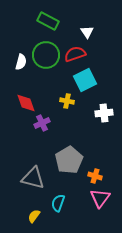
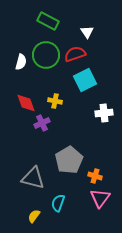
yellow cross: moved 12 px left
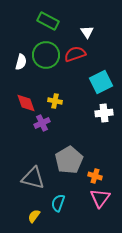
cyan square: moved 16 px right, 2 px down
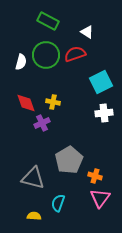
white triangle: rotated 24 degrees counterclockwise
yellow cross: moved 2 px left, 1 px down
yellow semicircle: rotated 56 degrees clockwise
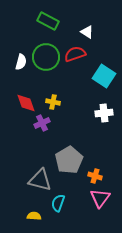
green circle: moved 2 px down
cyan square: moved 3 px right, 6 px up; rotated 30 degrees counterclockwise
gray triangle: moved 7 px right, 2 px down
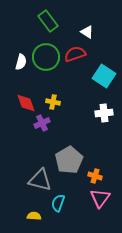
green rectangle: rotated 25 degrees clockwise
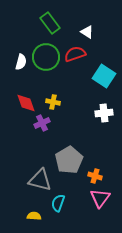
green rectangle: moved 2 px right, 2 px down
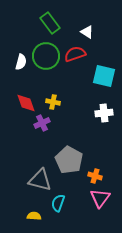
green circle: moved 1 px up
cyan square: rotated 20 degrees counterclockwise
gray pentagon: rotated 12 degrees counterclockwise
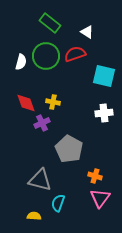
green rectangle: rotated 15 degrees counterclockwise
gray pentagon: moved 11 px up
